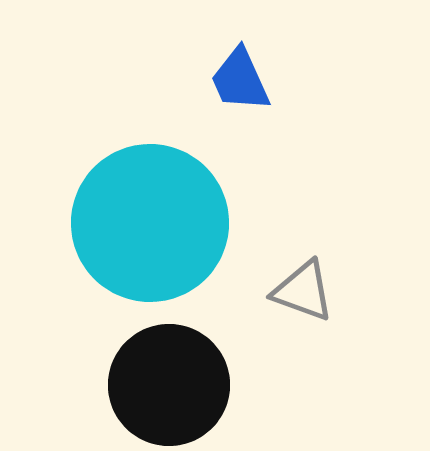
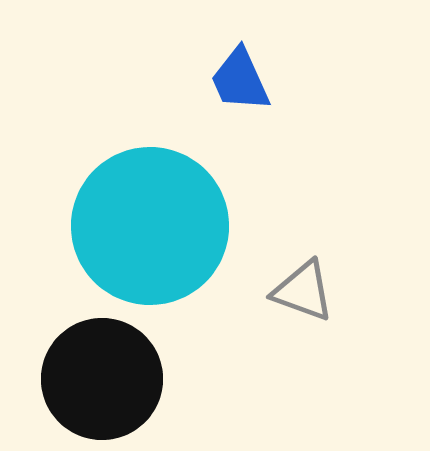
cyan circle: moved 3 px down
black circle: moved 67 px left, 6 px up
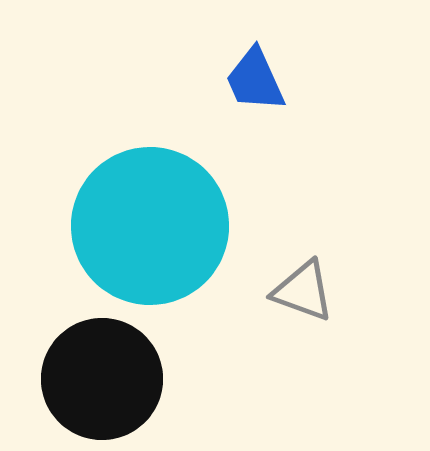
blue trapezoid: moved 15 px right
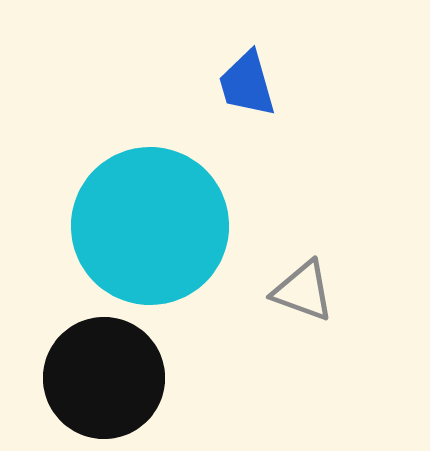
blue trapezoid: moved 8 px left, 4 px down; rotated 8 degrees clockwise
black circle: moved 2 px right, 1 px up
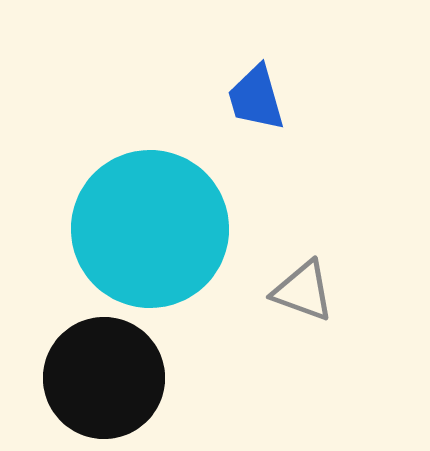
blue trapezoid: moved 9 px right, 14 px down
cyan circle: moved 3 px down
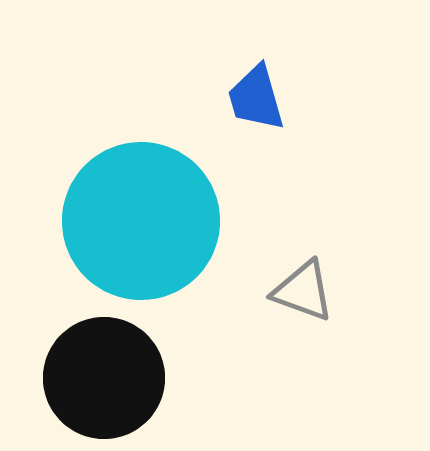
cyan circle: moved 9 px left, 8 px up
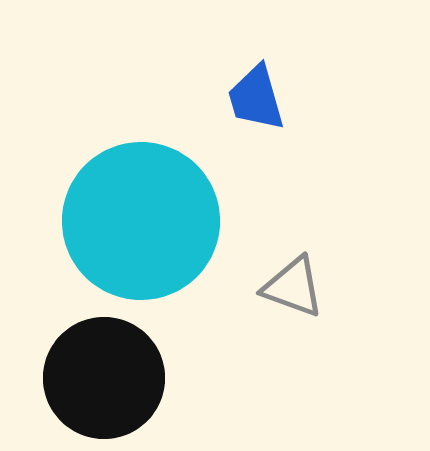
gray triangle: moved 10 px left, 4 px up
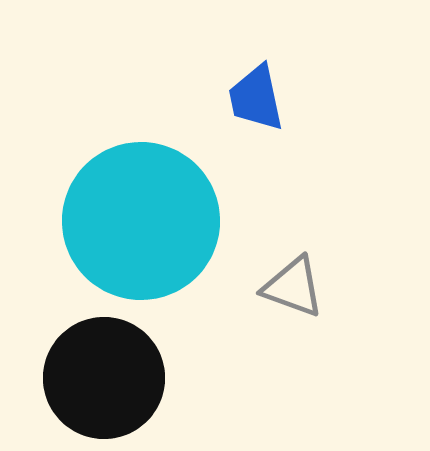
blue trapezoid: rotated 4 degrees clockwise
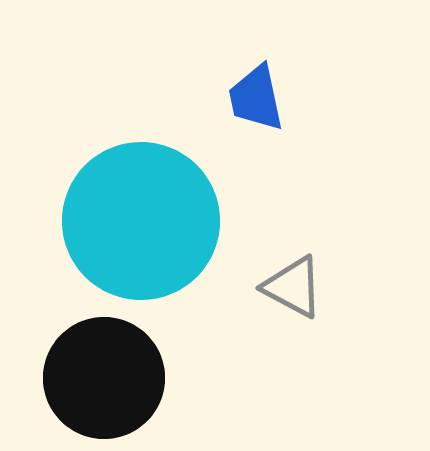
gray triangle: rotated 8 degrees clockwise
